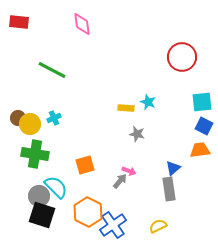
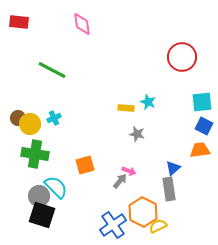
orange hexagon: moved 55 px right
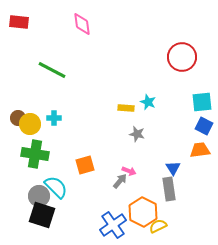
cyan cross: rotated 24 degrees clockwise
blue triangle: rotated 21 degrees counterclockwise
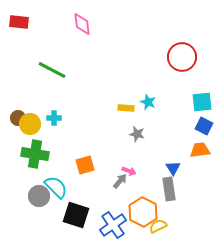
black square: moved 34 px right
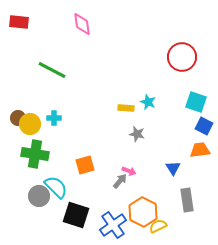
cyan square: moved 6 px left; rotated 25 degrees clockwise
gray rectangle: moved 18 px right, 11 px down
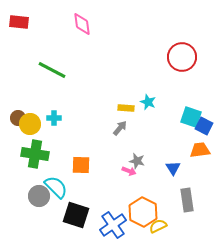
cyan square: moved 5 px left, 15 px down
gray star: moved 27 px down
orange square: moved 4 px left; rotated 18 degrees clockwise
gray arrow: moved 53 px up
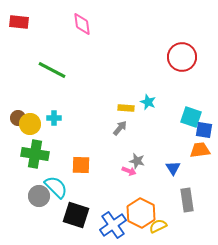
blue square: moved 4 px down; rotated 18 degrees counterclockwise
orange hexagon: moved 2 px left, 1 px down
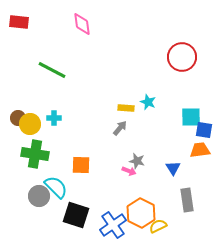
cyan square: rotated 20 degrees counterclockwise
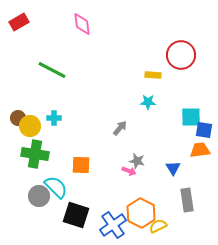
red rectangle: rotated 36 degrees counterclockwise
red circle: moved 1 px left, 2 px up
cyan star: rotated 21 degrees counterclockwise
yellow rectangle: moved 27 px right, 33 px up
yellow circle: moved 2 px down
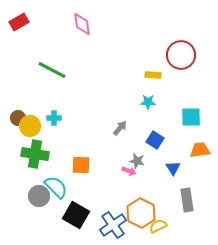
blue square: moved 49 px left, 10 px down; rotated 24 degrees clockwise
black square: rotated 12 degrees clockwise
